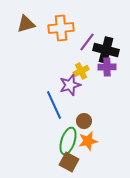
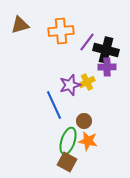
brown triangle: moved 6 px left, 1 px down
orange cross: moved 3 px down
yellow cross: moved 6 px right, 11 px down
orange star: rotated 24 degrees clockwise
brown square: moved 2 px left
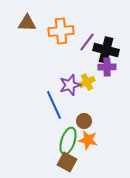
brown triangle: moved 7 px right, 2 px up; rotated 18 degrees clockwise
orange star: moved 1 px up
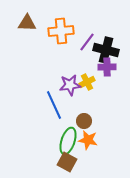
purple star: rotated 10 degrees clockwise
